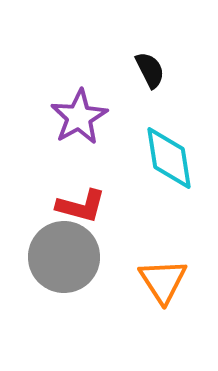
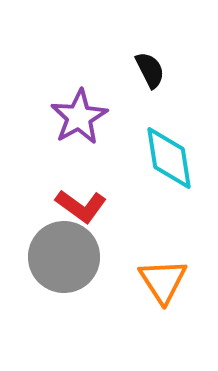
red L-shape: rotated 21 degrees clockwise
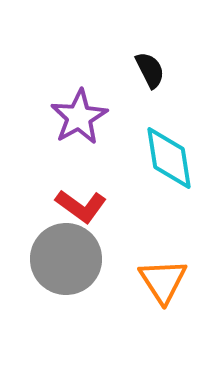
gray circle: moved 2 px right, 2 px down
